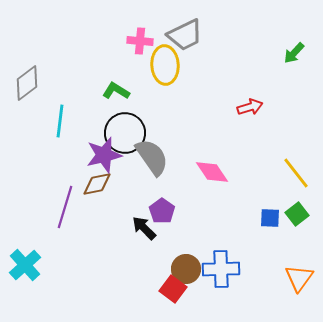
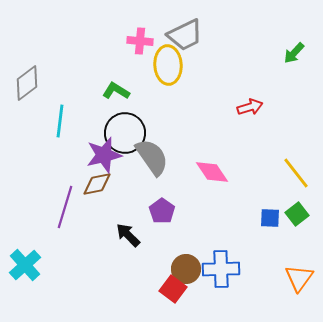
yellow ellipse: moved 3 px right
black arrow: moved 16 px left, 7 px down
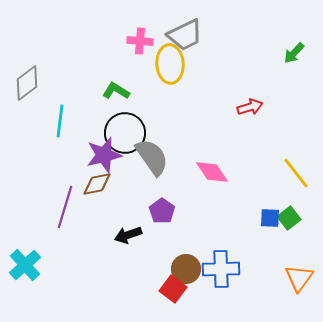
yellow ellipse: moved 2 px right, 1 px up
green square: moved 8 px left, 4 px down
black arrow: rotated 64 degrees counterclockwise
